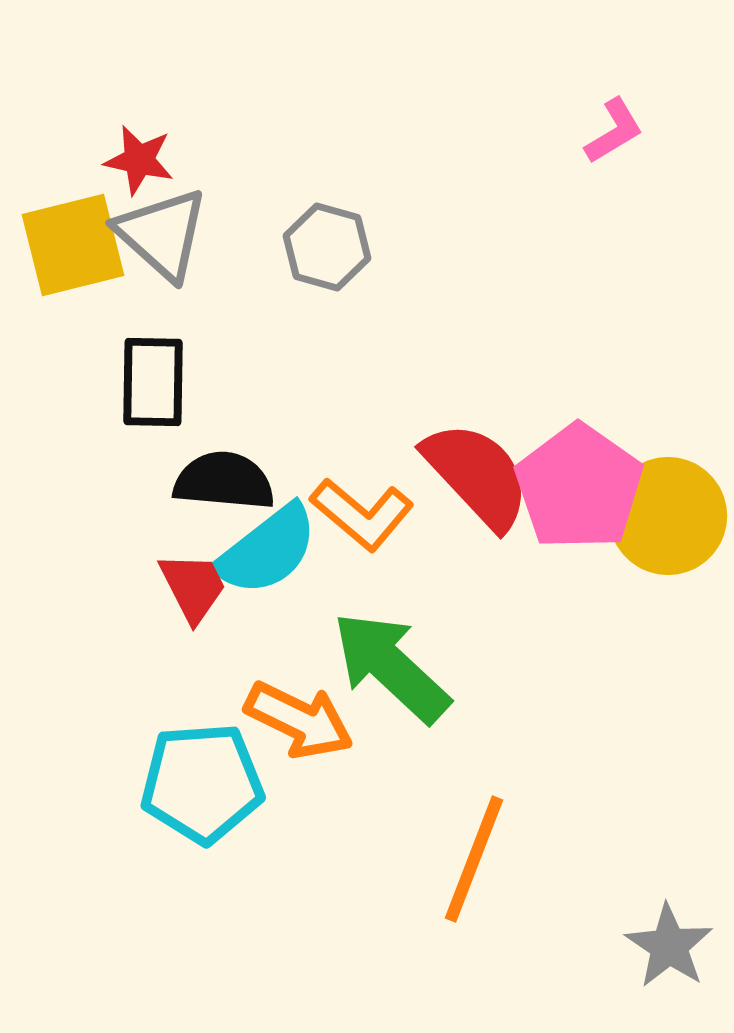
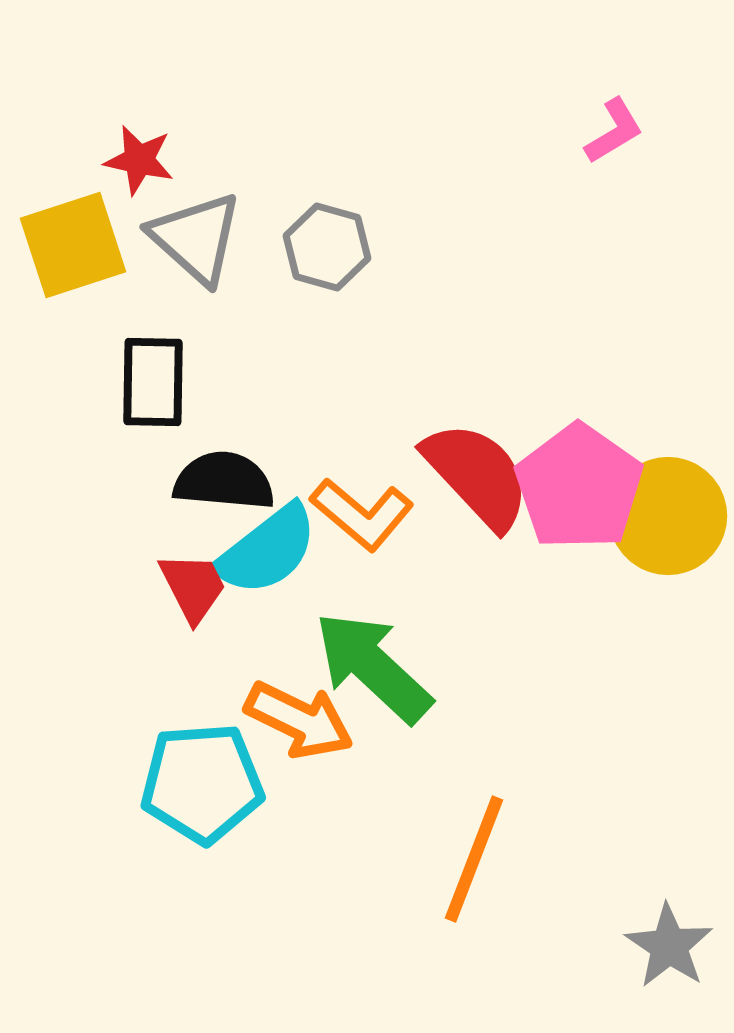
gray triangle: moved 34 px right, 4 px down
yellow square: rotated 4 degrees counterclockwise
green arrow: moved 18 px left
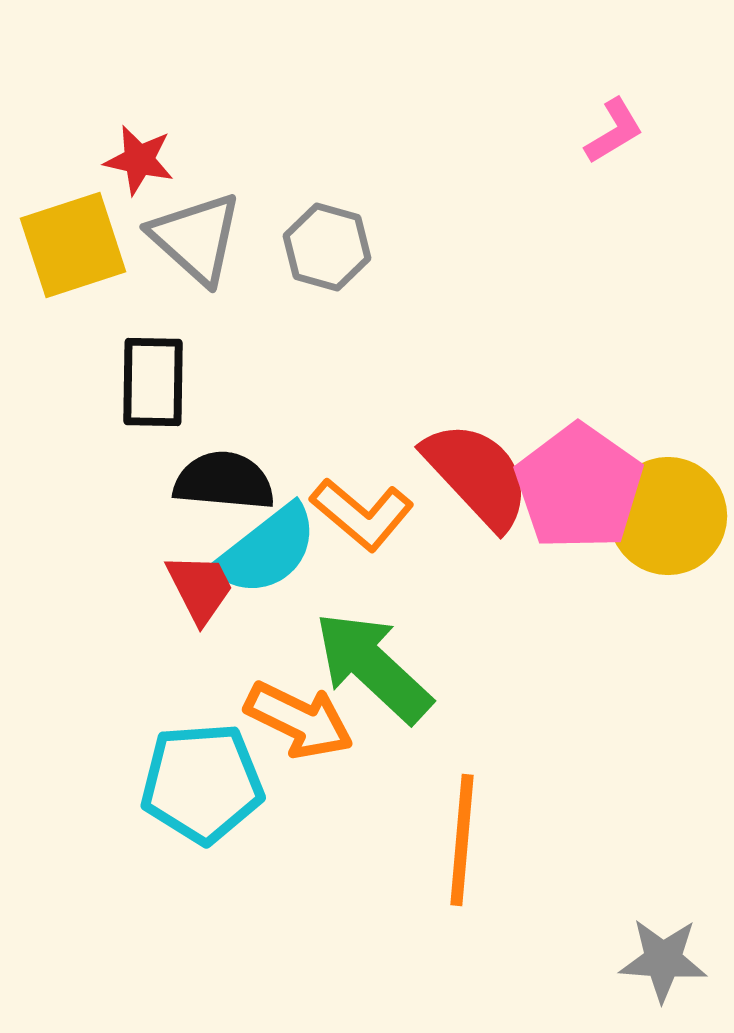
red trapezoid: moved 7 px right, 1 px down
orange line: moved 12 px left, 19 px up; rotated 16 degrees counterclockwise
gray star: moved 6 px left, 14 px down; rotated 30 degrees counterclockwise
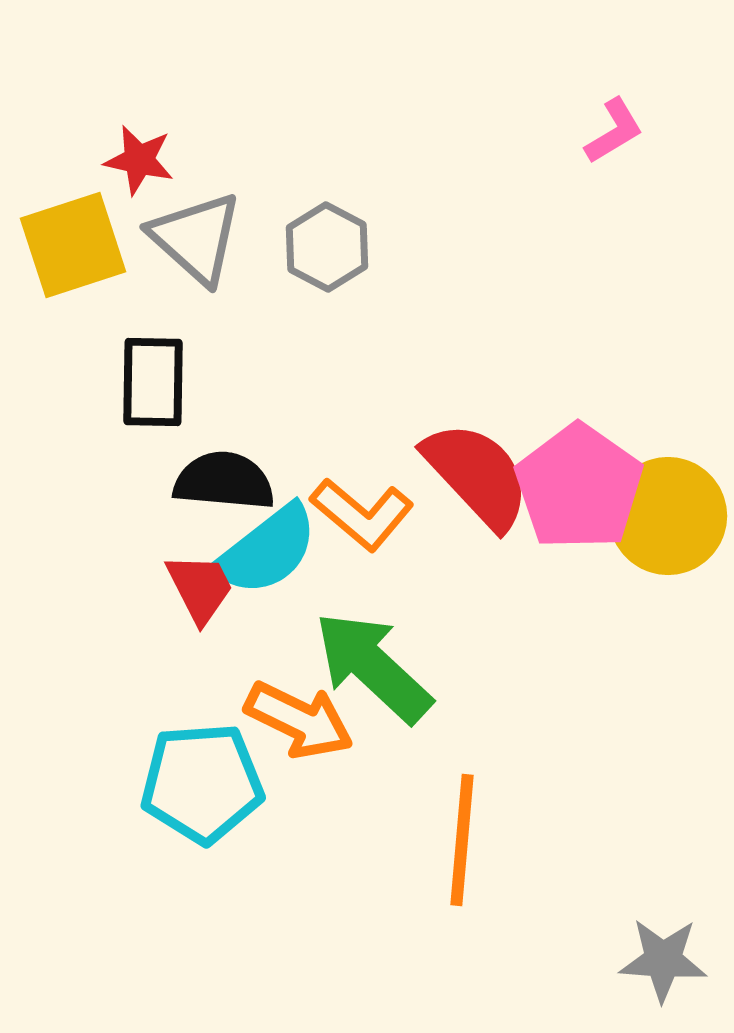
gray hexagon: rotated 12 degrees clockwise
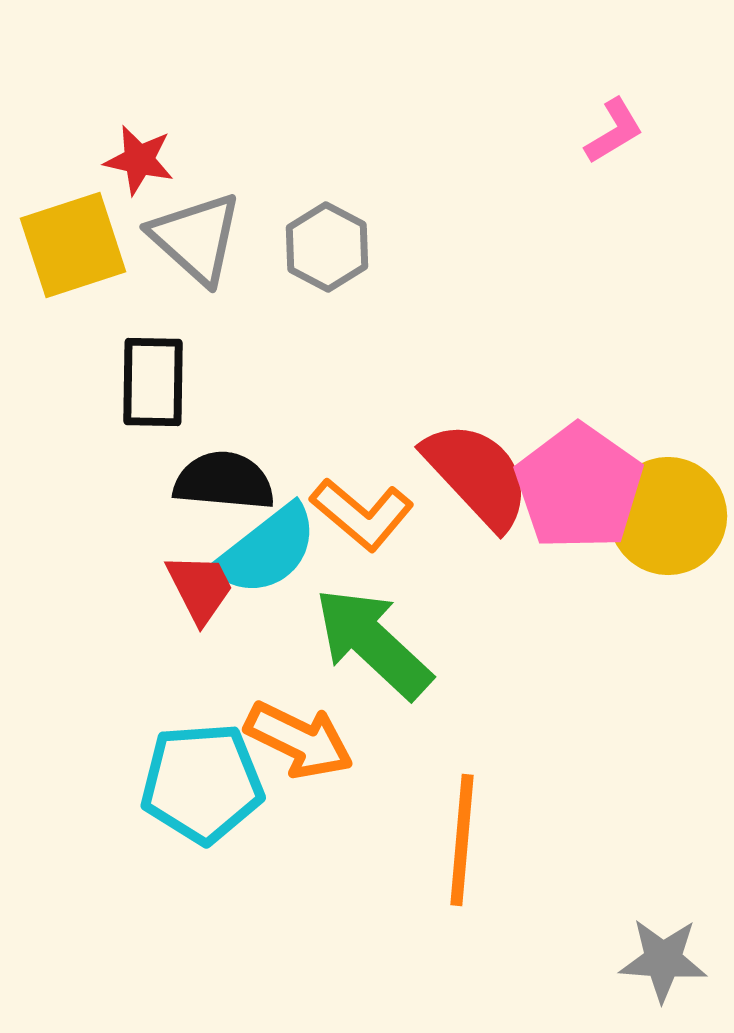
green arrow: moved 24 px up
orange arrow: moved 20 px down
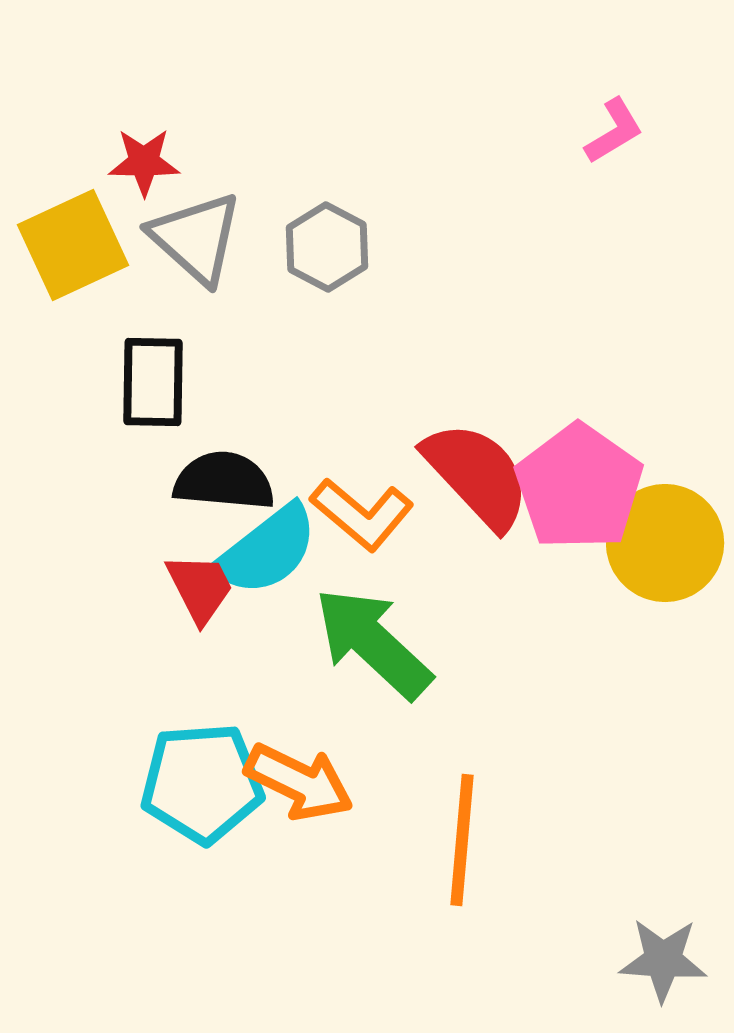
red star: moved 5 px right, 2 px down; rotated 12 degrees counterclockwise
yellow square: rotated 7 degrees counterclockwise
yellow circle: moved 3 px left, 27 px down
orange arrow: moved 42 px down
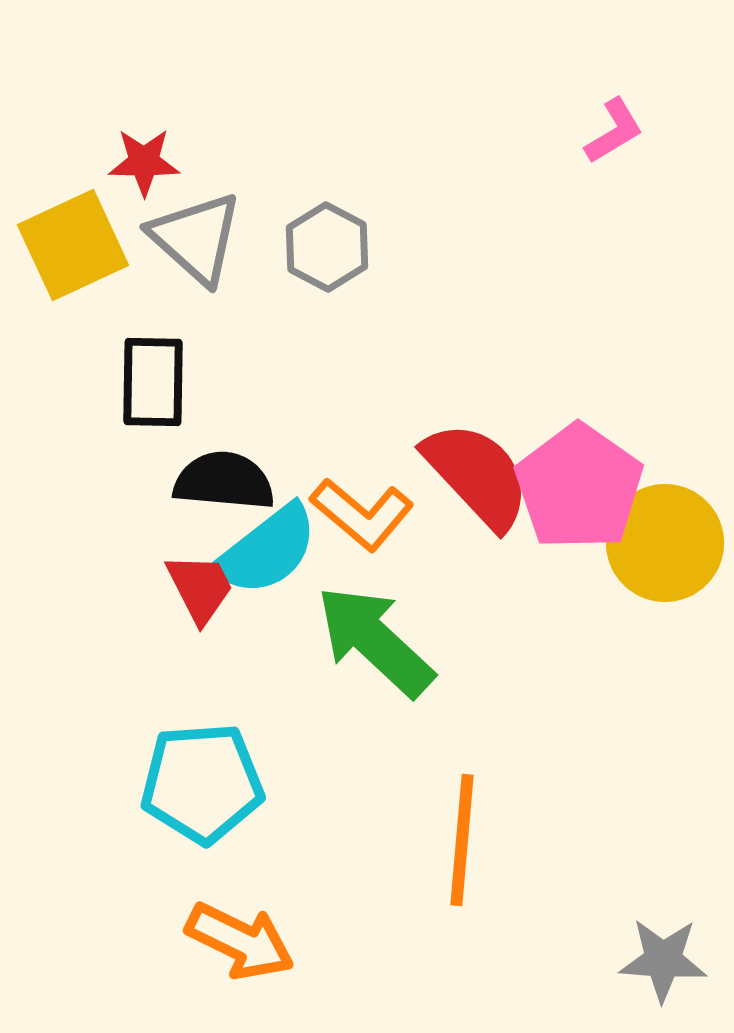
green arrow: moved 2 px right, 2 px up
orange arrow: moved 59 px left, 159 px down
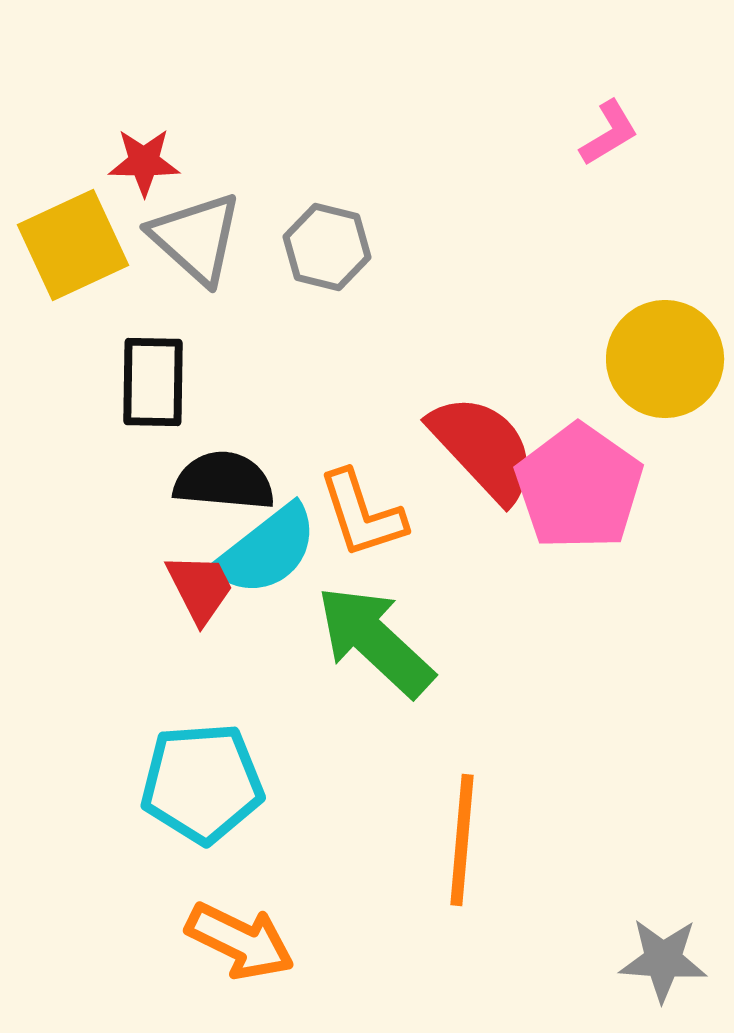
pink L-shape: moved 5 px left, 2 px down
gray hexagon: rotated 14 degrees counterclockwise
red semicircle: moved 6 px right, 27 px up
orange L-shape: rotated 32 degrees clockwise
yellow circle: moved 184 px up
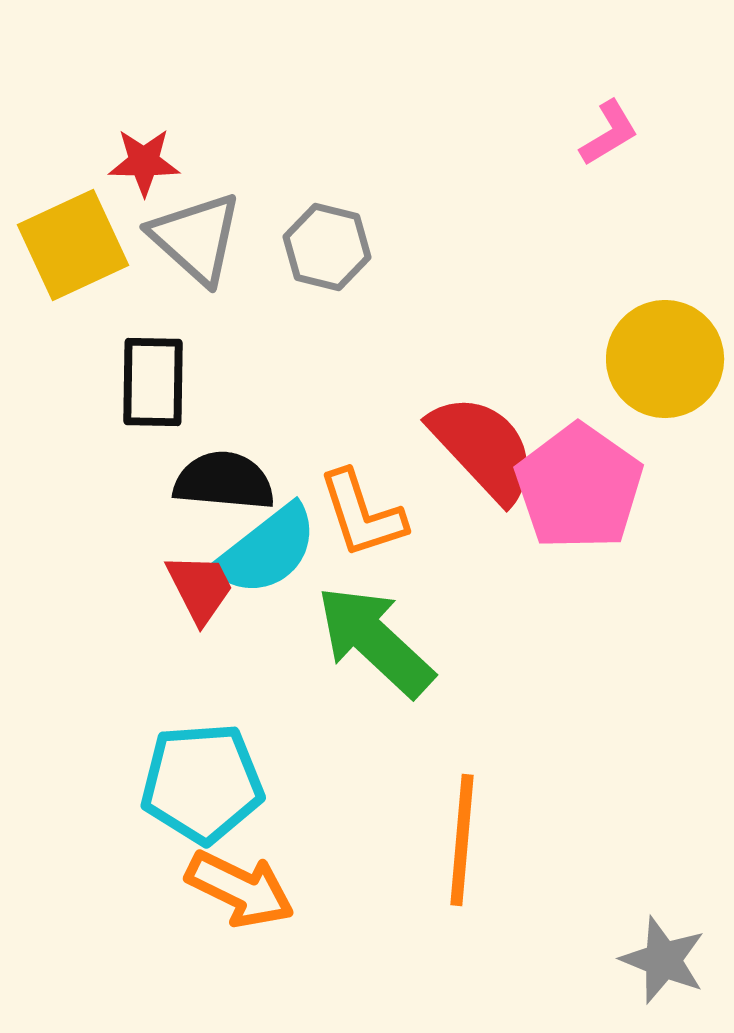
orange arrow: moved 52 px up
gray star: rotated 18 degrees clockwise
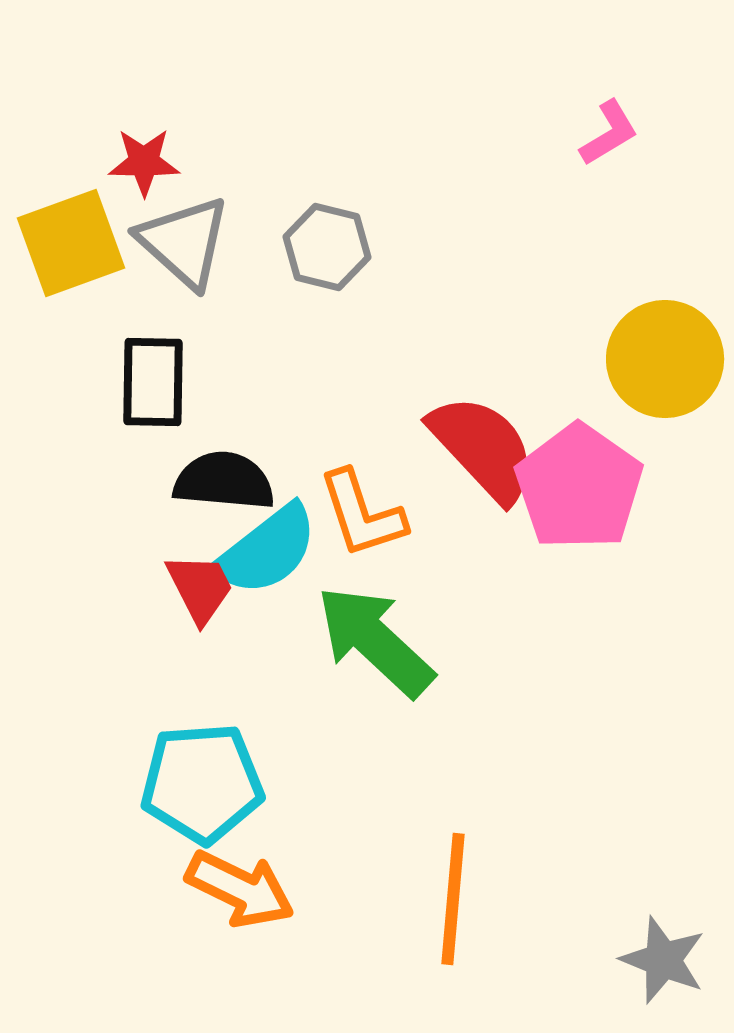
gray triangle: moved 12 px left, 4 px down
yellow square: moved 2 px left, 2 px up; rotated 5 degrees clockwise
orange line: moved 9 px left, 59 px down
